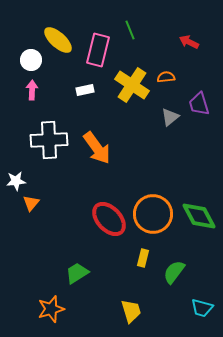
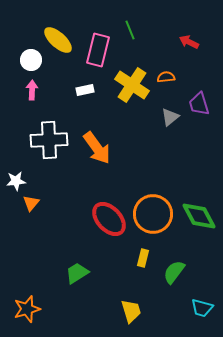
orange star: moved 24 px left
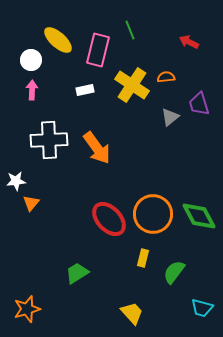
yellow trapezoid: moved 1 px right, 2 px down; rotated 25 degrees counterclockwise
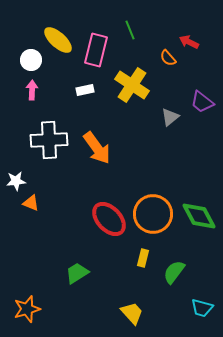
pink rectangle: moved 2 px left
orange semicircle: moved 2 px right, 19 px up; rotated 126 degrees counterclockwise
purple trapezoid: moved 3 px right, 2 px up; rotated 35 degrees counterclockwise
orange triangle: rotated 48 degrees counterclockwise
